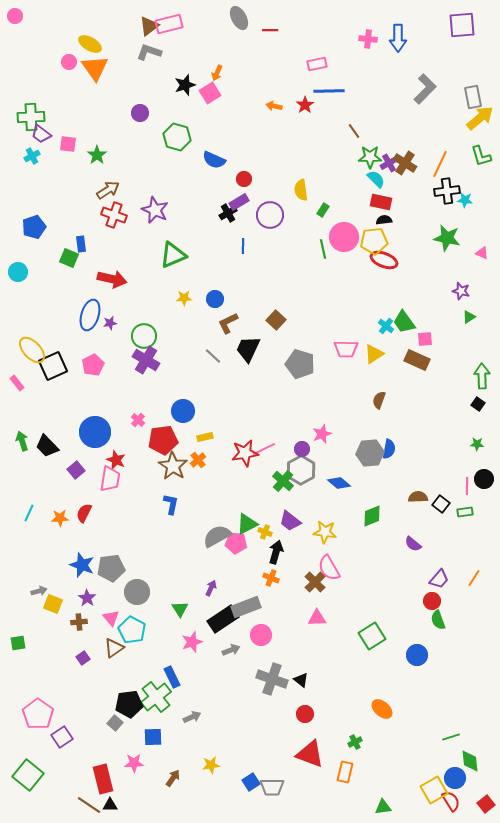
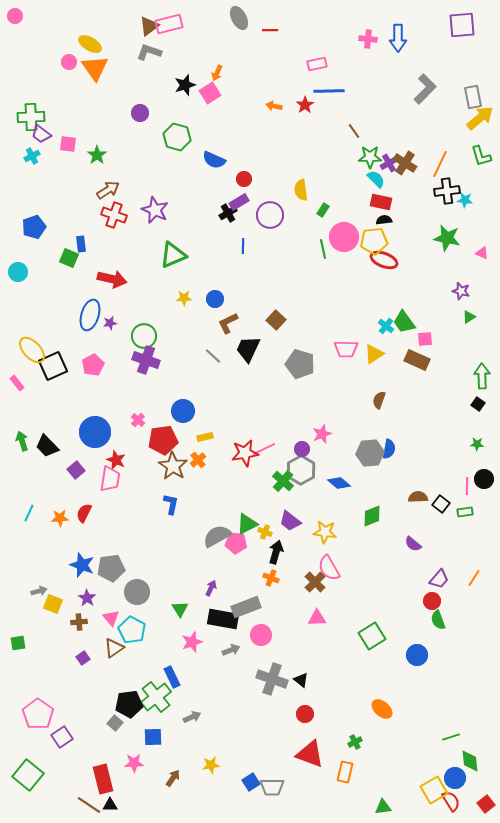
purple cross at (146, 360): rotated 12 degrees counterclockwise
black rectangle at (223, 619): rotated 44 degrees clockwise
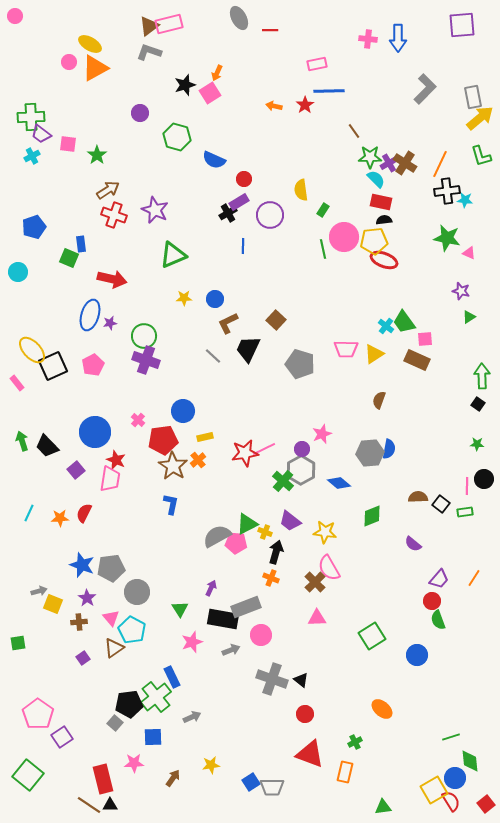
orange triangle at (95, 68): rotated 36 degrees clockwise
pink triangle at (482, 253): moved 13 px left
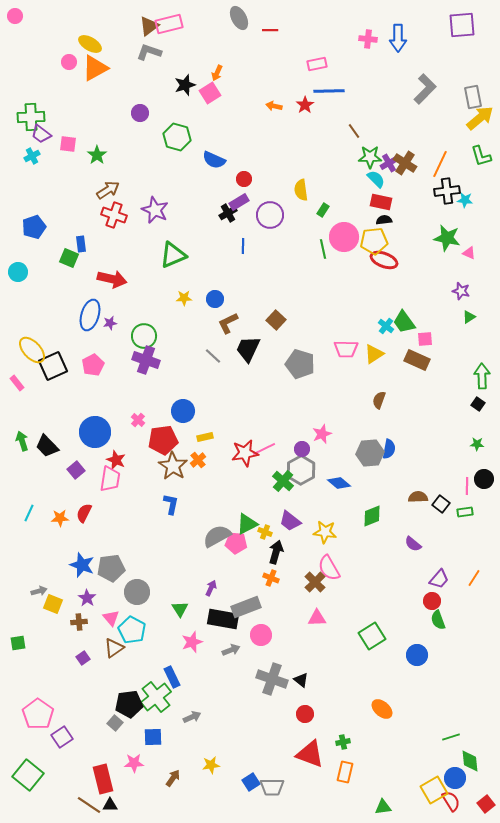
green cross at (355, 742): moved 12 px left; rotated 16 degrees clockwise
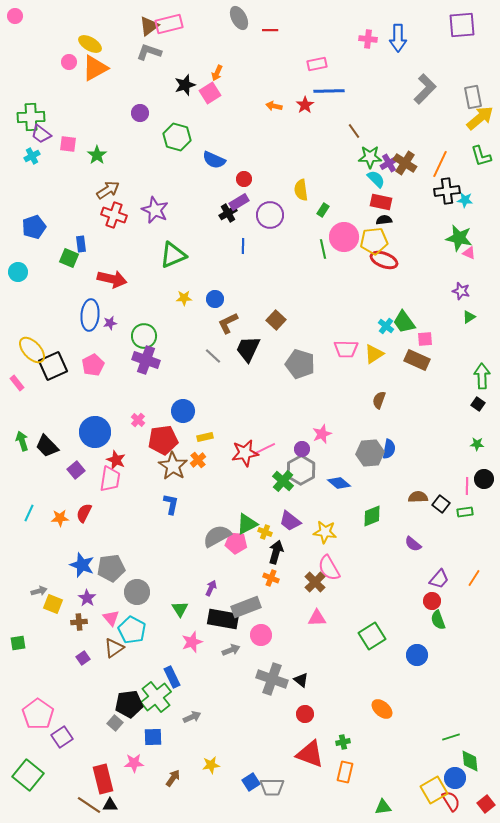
green star at (447, 238): moved 12 px right
blue ellipse at (90, 315): rotated 12 degrees counterclockwise
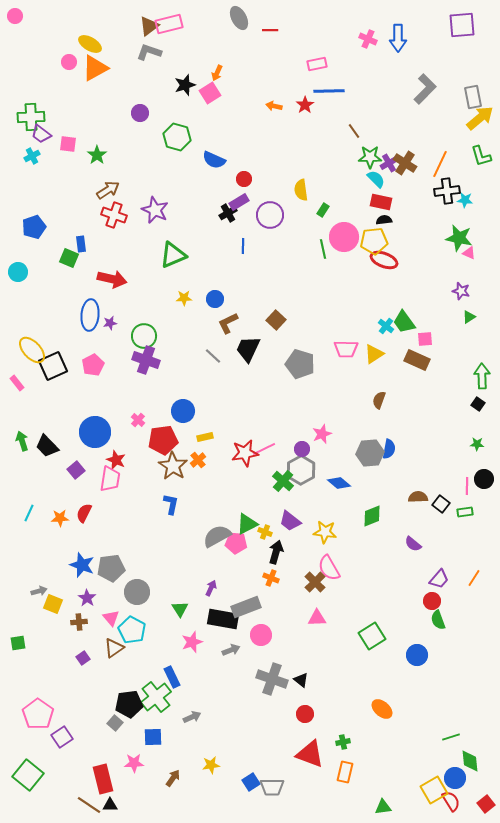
pink cross at (368, 39): rotated 18 degrees clockwise
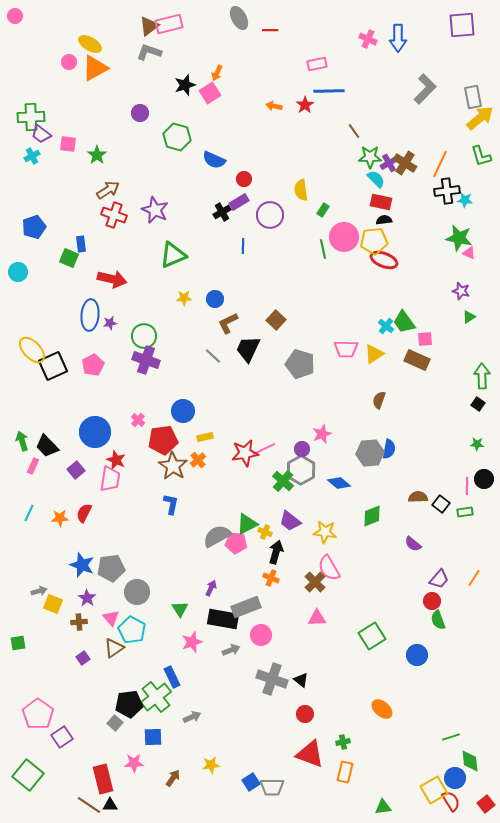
black cross at (228, 213): moved 6 px left, 1 px up
pink rectangle at (17, 383): moved 16 px right, 83 px down; rotated 63 degrees clockwise
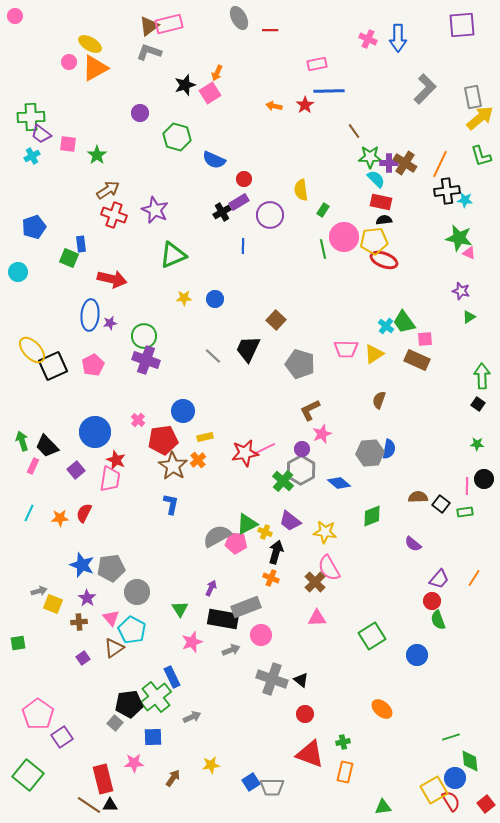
purple cross at (389, 163): rotated 30 degrees clockwise
brown L-shape at (228, 323): moved 82 px right, 87 px down
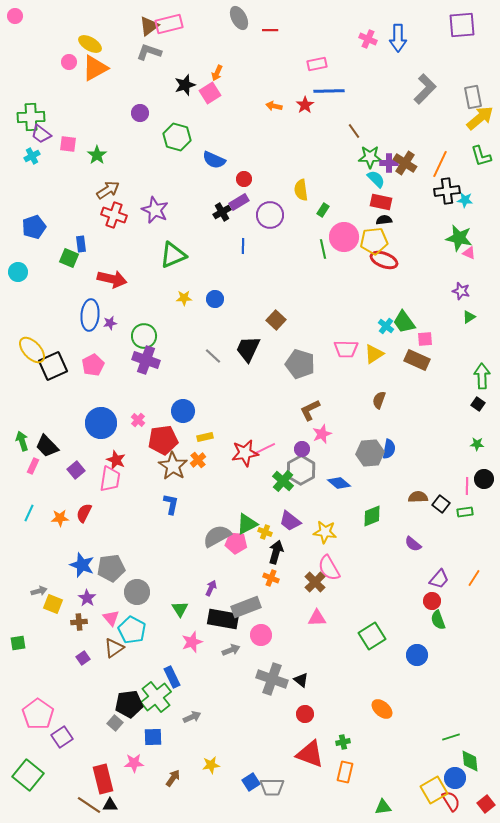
blue circle at (95, 432): moved 6 px right, 9 px up
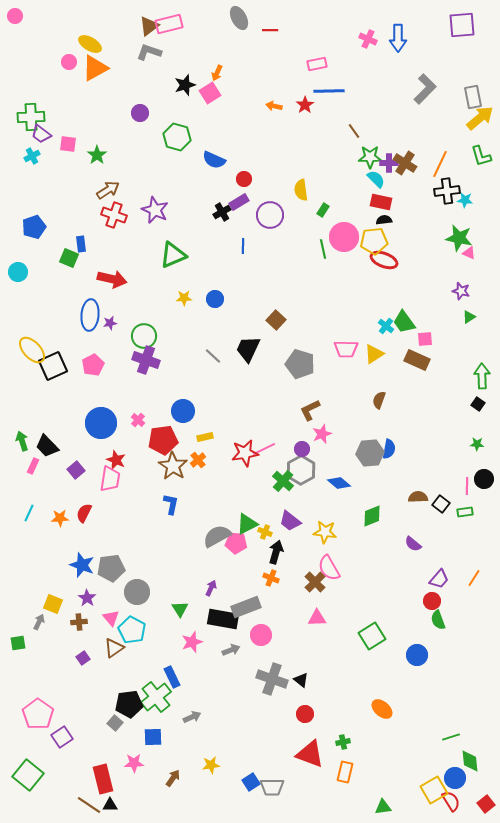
gray arrow at (39, 591): moved 31 px down; rotated 49 degrees counterclockwise
